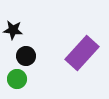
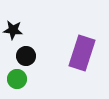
purple rectangle: rotated 24 degrees counterclockwise
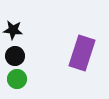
black circle: moved 11 px left
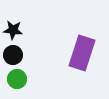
black circle: moved 2 px left, 1 px up
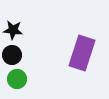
black circle: moved 1 px left
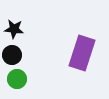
black star: moved 1 px right, 1 px up
